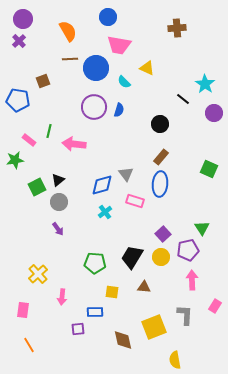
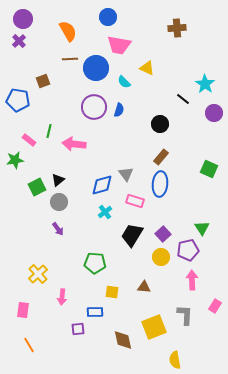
black trapezoid at (132, 257): moved 22 px up
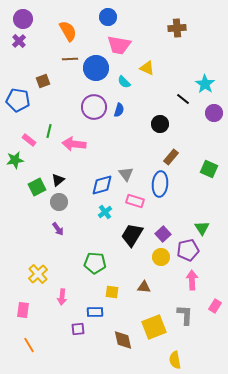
brown rectangle at (161, 157): moved 10 px right
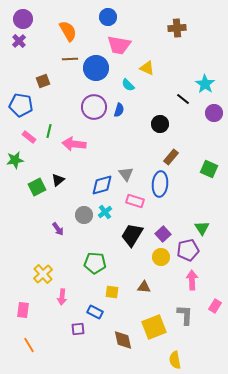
cyan semicircle at (124, 82): moved 4 px right, 3 px down
blue pentagon at (18, 100): moved 3 px right, 5 px down
pink rectangle at (29, 140): moved 3 px up
gray circle at (59, 202): moved 25 px right, 13 px down
yellow cross at (38, 274): moved 5 px right
blue rectangle at (95, 312): rotated 28 degrees clockwise
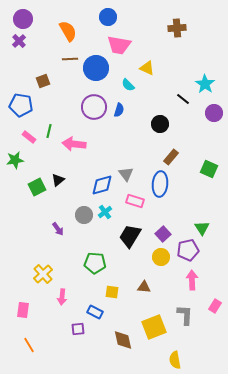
black trapezoid at (132, 235): moved 2 px left, 1 px down
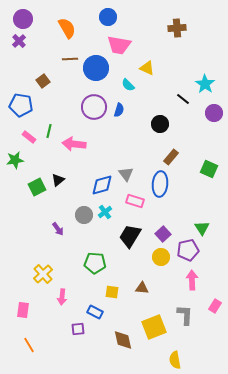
orange semicircle at (68, 31): moved 1 px left, 3 px up
brown square at (43, 81): rotated 16 degrees counterclockwise
brown triangle at (144, 287): moved 2 px left, 1 px down
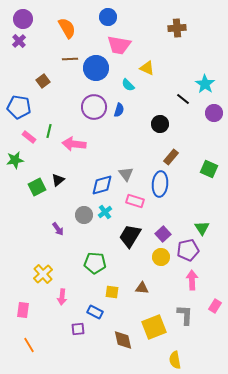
blue pentagon at (21, 105): moved 2 px left, 2 px down
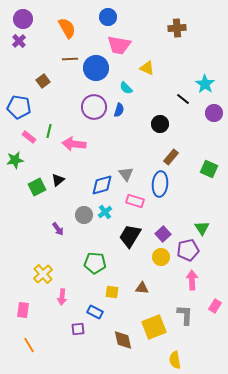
cyan semicircle at (128, 85): moved 2 px left, 3 px down
